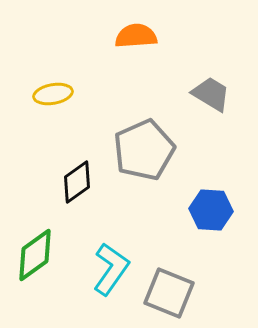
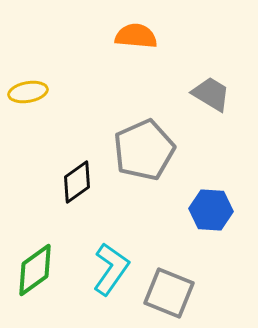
orange semicircle: rotated 9 degrees clockwise
yellow ellipse: moved 25 px left, 2 px up
green diamond: moved 15 px down
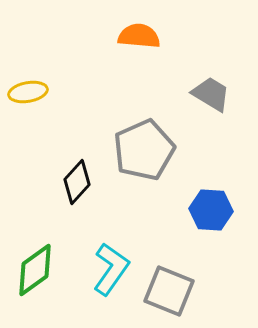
orange semicircle: moved 3 px right
black diamond: rotated 12 degrees counterclockwise
gray square: moved 2 px up
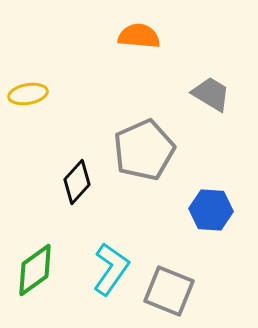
yellow ellipse: moved 2 px down
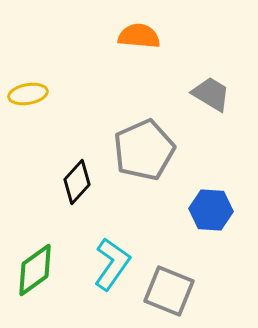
cyan L-shape: moved 1 px right, 5 px up
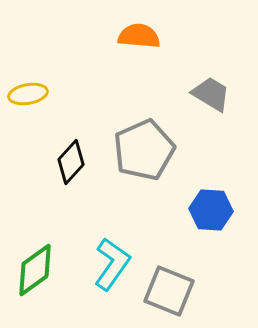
black diamond: moved 6 px left, 20 px up
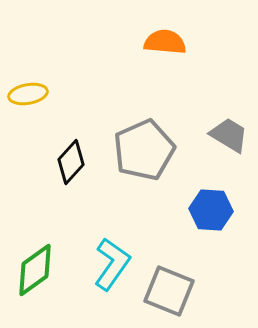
orange semicircle: moved 26 px right, 6 px down
gray trapezoid: moved 18 px right, 41 px down
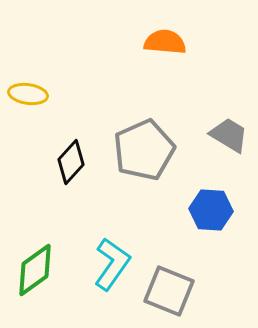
yellow ellipse: rotated 18 degrees clockwise
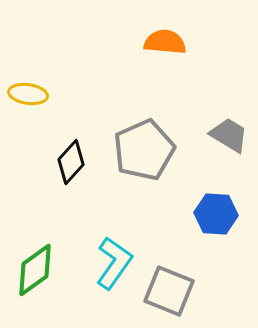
blue hexagon: moved 5 px right, 4 px down
cyan L-shape: moved 2 px right, 1 px up
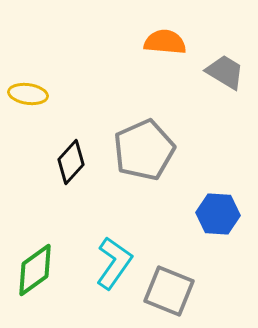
gray trapezoid: moved 4 px left, 63 px up
blue hexagon: moved 2 px right
